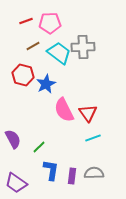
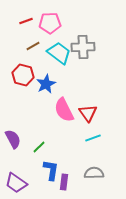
purple rectangle: moved 8 px left, 6 px down
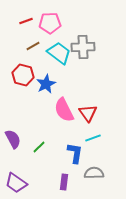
blue L-shape: moved 24 px right, 17 px up
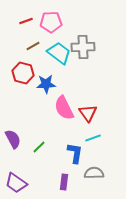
pink pentagon: moved 1 px right, 1 px up
red hexagon: moved 2 px up
blue star: rotated 24 degrees clockwise
pink semicircle: moved 2 px up
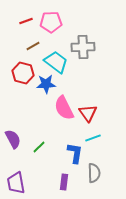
cyan trapezoid: moved 3 px left, 9 px down
gray semicircle: rotated 90 degrees clockwise
purple trapezoid: rotated 45 degrees clockwise
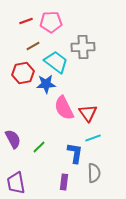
red hexagon: rotated 25 degrees counterclockwise
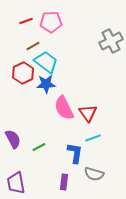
gray cross: moved 28 px right, 6 px up; rotated 25 degrees counterclockwise
cyan trapezoid: moved 10 px left
red hexagon: rotated 15 degrees counterclockwise
green line: rotated 16 degrees clockwise
gray semicircle: moved 1 px down; rotated 108 degrees clockwise
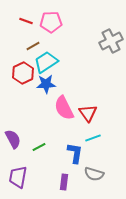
red line: rotated 40 degrees clockwise
cyan trapezoid: rotated 70 degrees counterclockwise
purple trapezoid: moved 2 px right, 6 px up; rotated 20 degrees clockwise
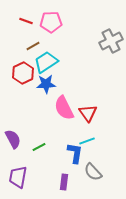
cyan line: moved 6 px left, 3 px down
gray semicircle: moved 1 px left, 2 px up; rotated 30 degrees clockwise
